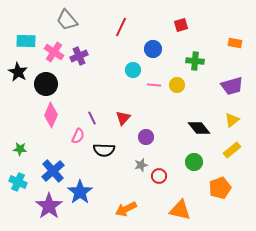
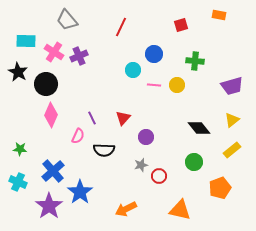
orange rectangle: moved 16 px left, 28 px up
blue circle: moved 1 px right, 5 px down
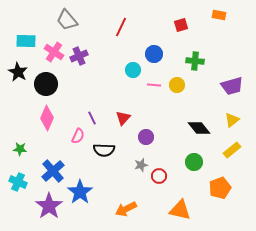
pink diamond: moved 4 px left, 3 px down
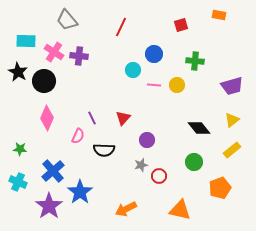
purple cross: rotated 30 degrees clockwise
black circle: moved 2 px left, 3 px up
purple circle: moved 1 px right, 3 px down
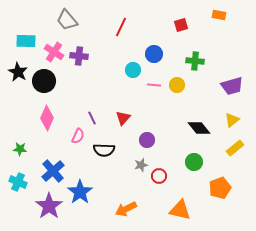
yellow rectangle: moved 3 px right, 2 px up
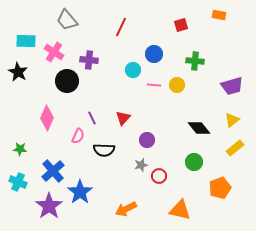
purple cross: moved 10 px right, 4 px down
black circle: moved 23 px right
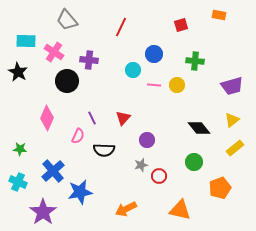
blue star: rotated 25 degrees clockwise
purple star: moved 6 px left, 6 px down
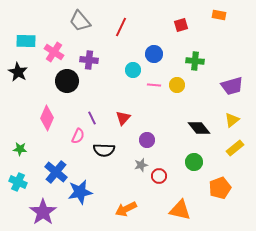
gray trapezoid: moved 13 px right, 1 px down
blue cross: moved 3 px right, 1 px down; rotated 10 degrees counterclockwise
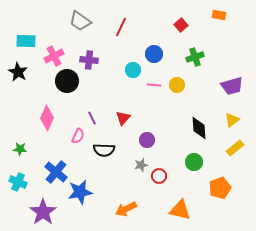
gray trapezoid: rotated 15 degrees counterclockwise
red square: rotated 24 degrees counterclockwise
pink cross: moved 4 px down; rotated 30 degrees clockwise
green cross: moved 4 px up; rotated 24 degrees counterclockwise
black diamond: rotated 35 degrees clockwise
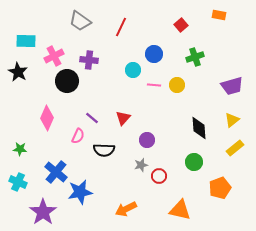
purple line: rotated 24 degrees counterclockwise
